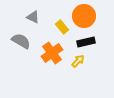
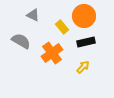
gray triangle: moved 2 px up
yellow arrow: moved 5 px right, 6 px down
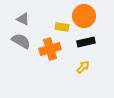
gray triangle: moved 10 px left, 4 px down
yellow rectangle: rotated 40 degrees counterclockwise
orange cross: moved 2 px left, 4 px up; rotated 20 degrees clockwise
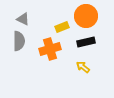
orange circle: moved 2 px right
yellow rectangle: rotated 32 degrees counterclockwise
gray semicircle: moved 2 px left; rotated 60 degrees clockwise
yellow arrow: rotated 96 degrees counterclockwise
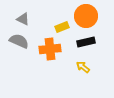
gray semicircle: rotated 66 degrees counterclockwise
orange cross: rotated 10 degrees clockwise
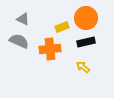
orange circle: moved 2 px down
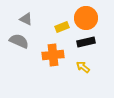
gray triangle: moved 3 px right
orange cross: moved 3 px right, 6 px down
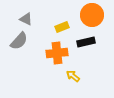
orange circle: moved 6 px right, 3 px up
gray semicircle: rotated 108 degrees clockwise
orange cross: moved 4 px right, 2 px up
yellow arrow: moved 10 px left, 9 px down
